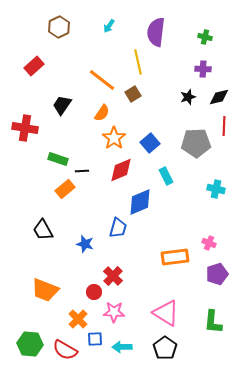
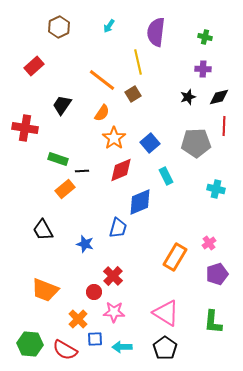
pink cross at (209, 243): rotated 32 degrees clockwise
orange rectangle at (175, 257): rotated 52 degrees counterclockwise
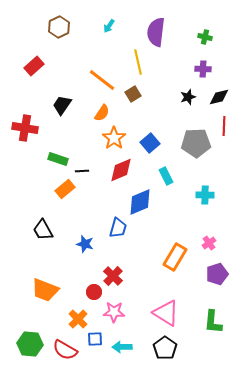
cyan cross at (216, 189): moved 11 px left, 6 px down; rotated 12 degrees counterclockwise
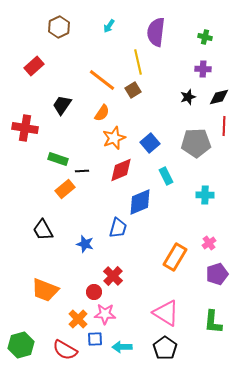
brown square at (133, 94): moved 4 px up
orange star at (114, 138): rotated 15 degrees clockwise
pink star at (114, 312): moved 9 px left, 2 px down
green hexagon at (30, 344): moved 9 px left, 1 px down; rotated 20 degrees counterclockwise
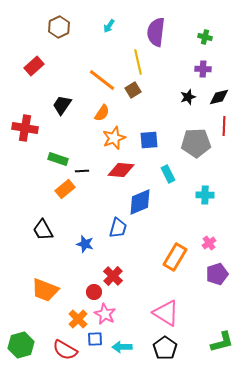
blue square at (150, 143): moved 1 px left, 3 px up; rotated 36 degrees clockwise
red diamond at (121, 170): rotated 28 degrees clockwise
cyan rectangle at (166, 176): moved 2 px right, 2 px up
pink star at (105, 314): rotated 25 degrees clockwise
green L-shape at (213, 322): moved 9 px right, 20 px down; rotated 110 degrees counterclockwise
